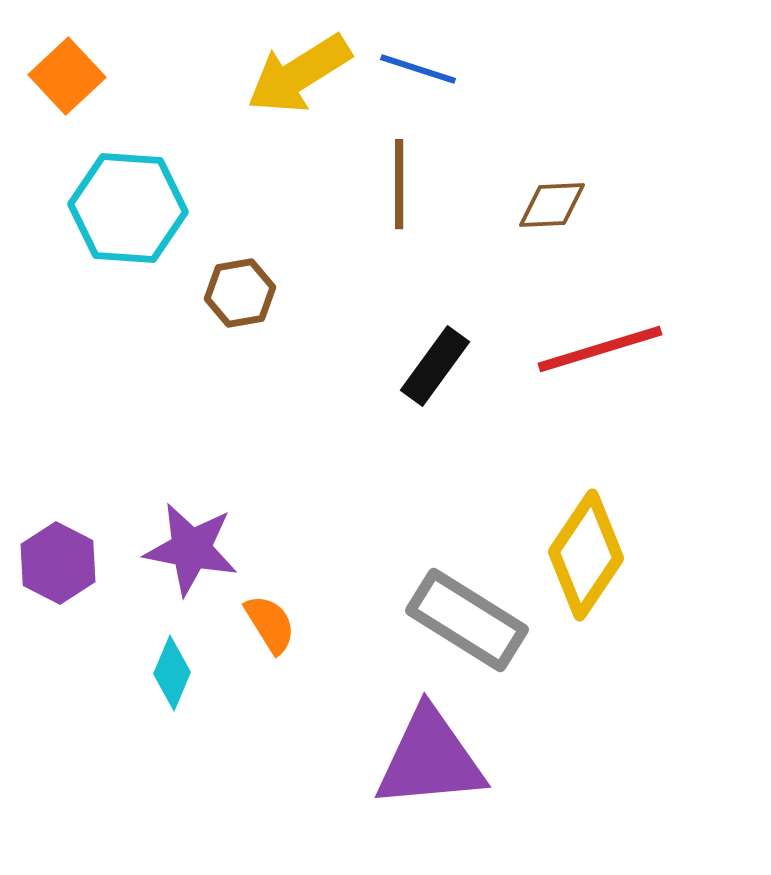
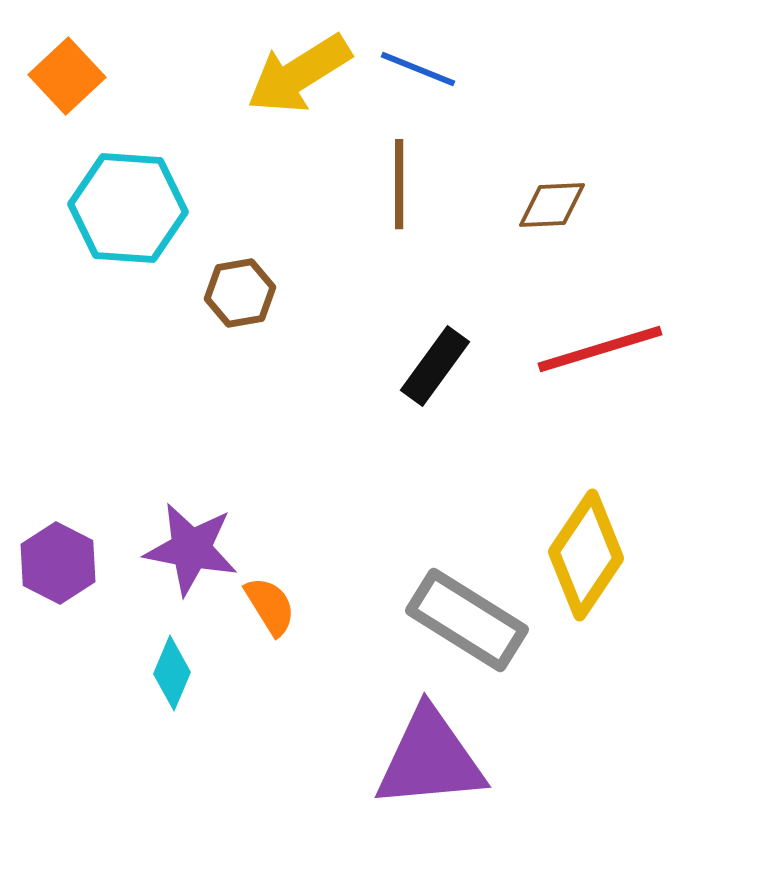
blue line: rotated 4 degrees clockwise
orange semicircle: moved 18 px up
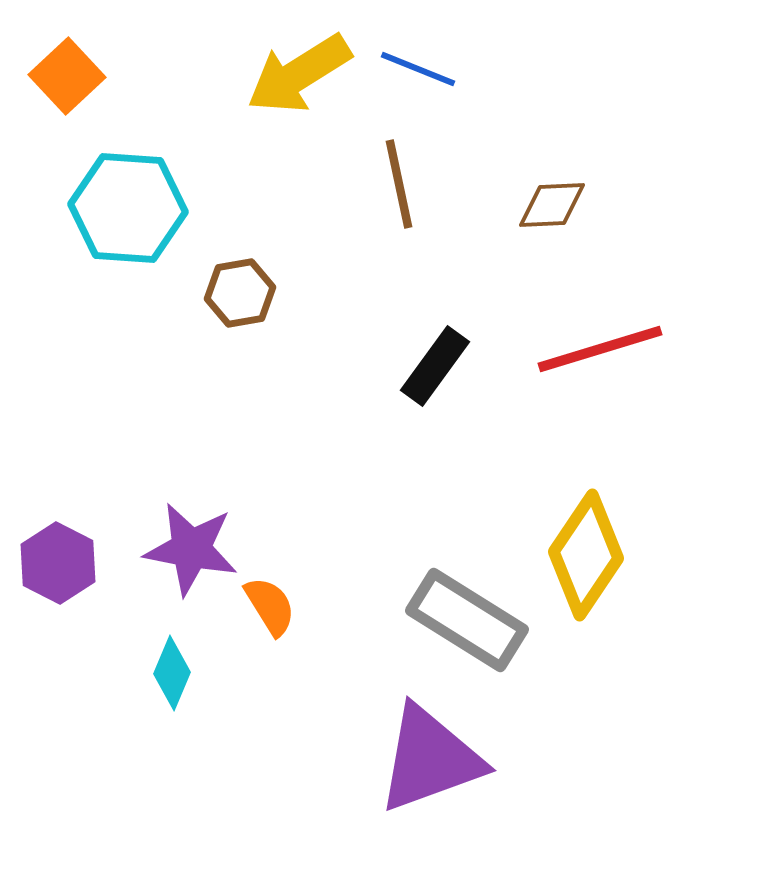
brown line: rotated 12 degrees counterclockwise
purple triangle: rotated 15 degrees counterclockwise
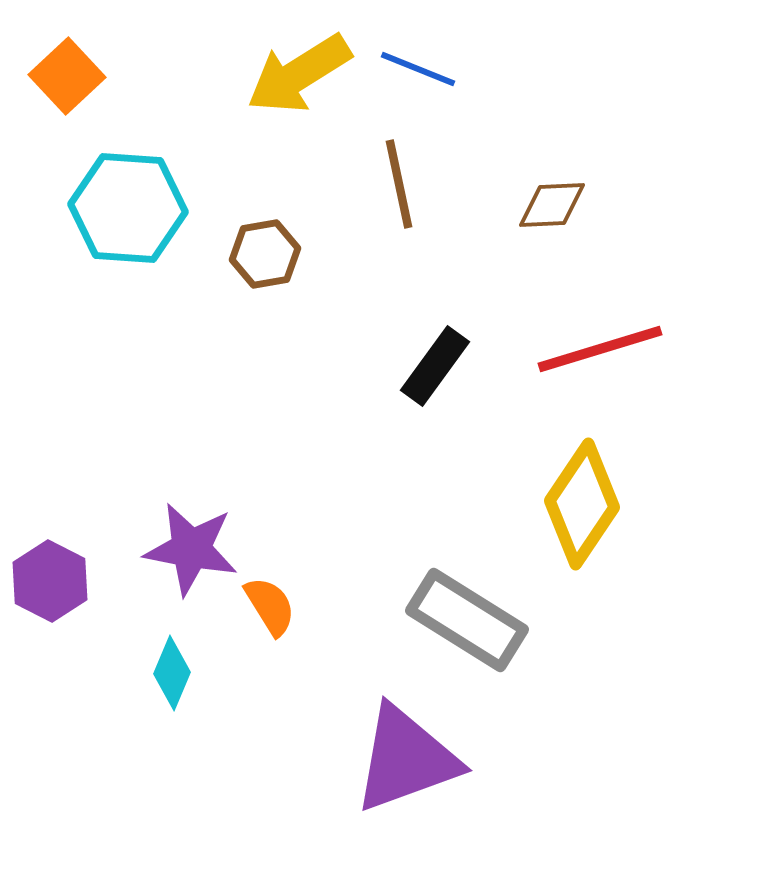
brown hexagon: moved 25 px right, 39 px up
yellow diamond: moved 4 px left, 51 px up
purple hexagon: moved 8 px left, 18 px down
purple triangle: moved 24 px left
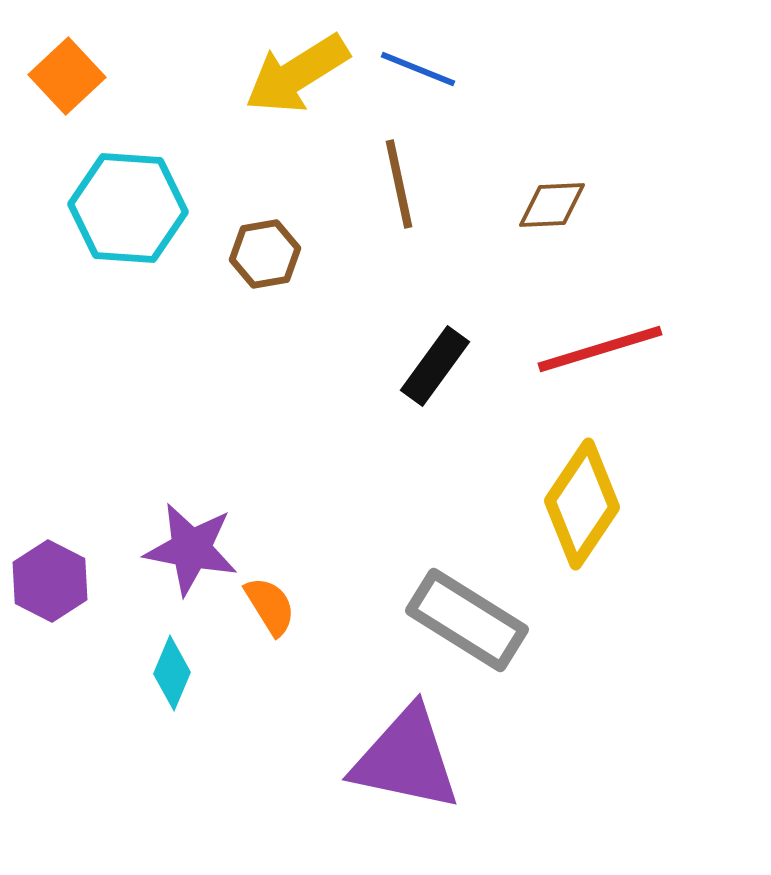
yellow arrow: moved 2 px left
purple triangle: rotated 32 degrees clockwise
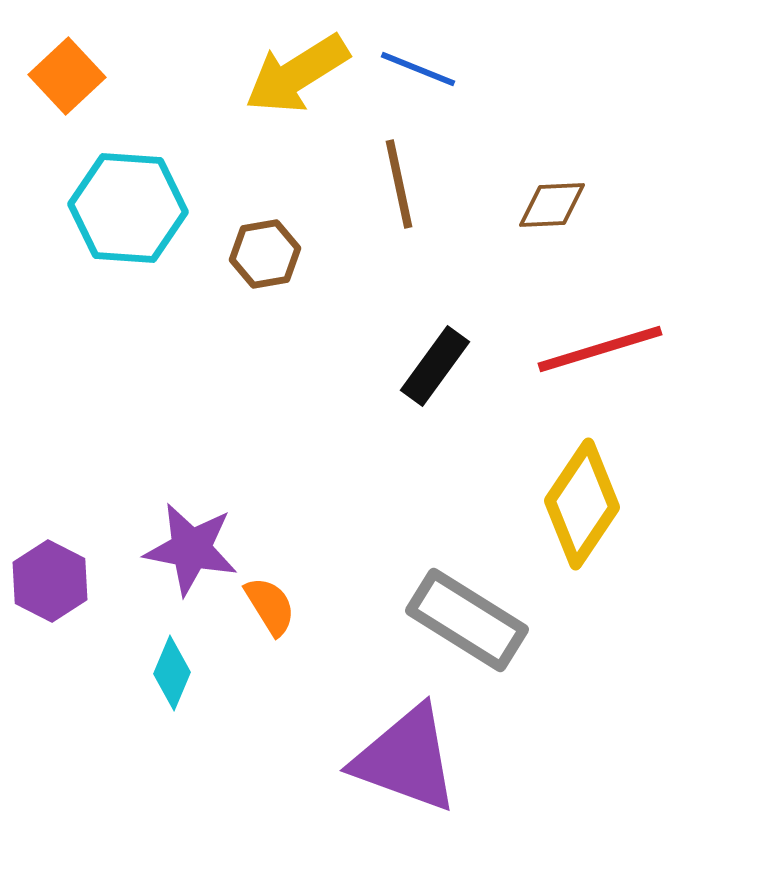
purple triangle: rotated 8 degrees clockwise
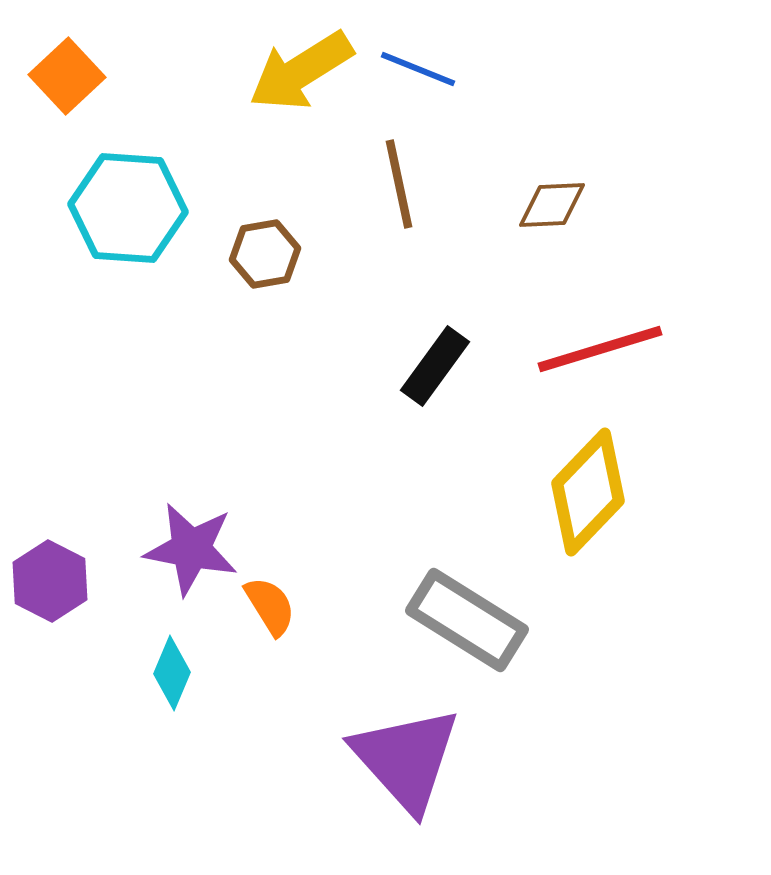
yellow arrow: moved 4 px right, 3 px up
yellow diamond: moved 6 px right, 12 px up; rotated 10 degrees clockwise
purple triangle: rotated 28 degrees clockwise
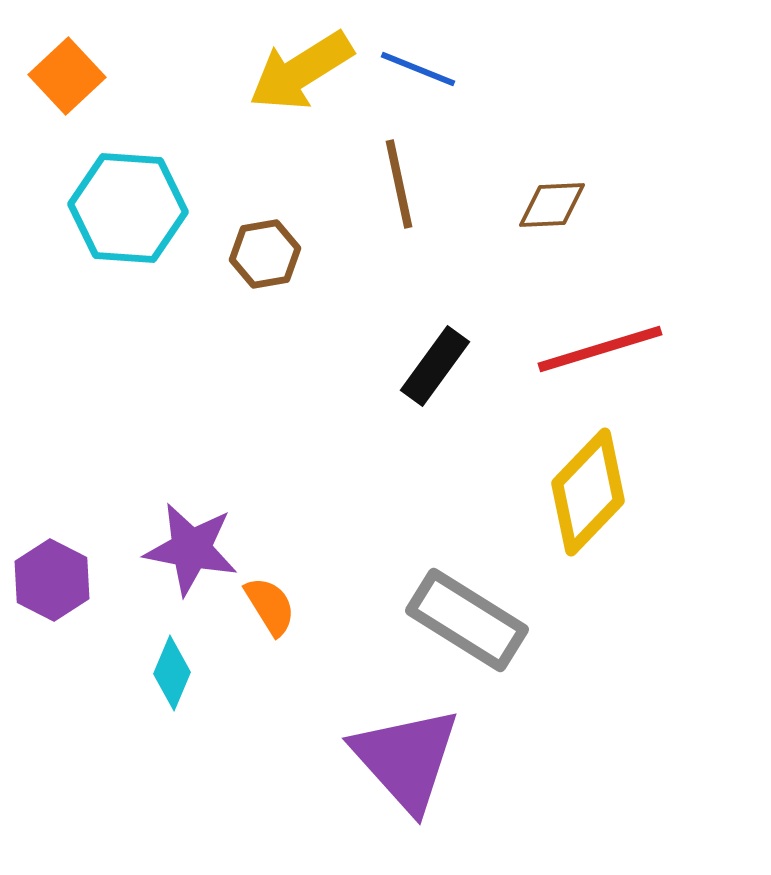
purple hexagon: moved 2 px right, 1 px up
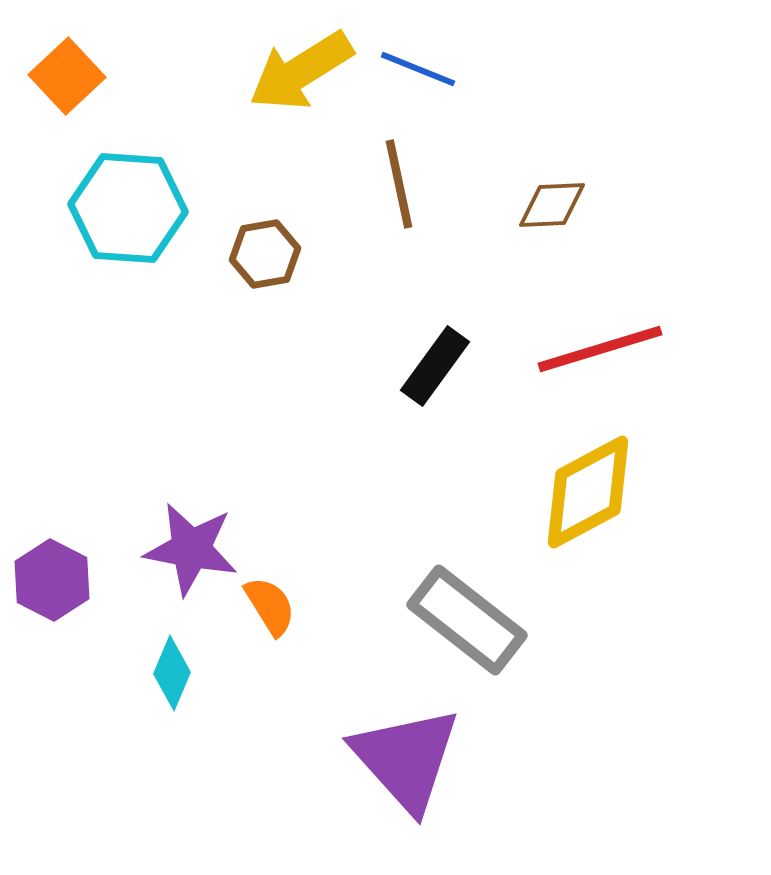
yellow diamond: rotated 18 degrees clockwise
gray rectangle: rotated 6 degrees clockwise
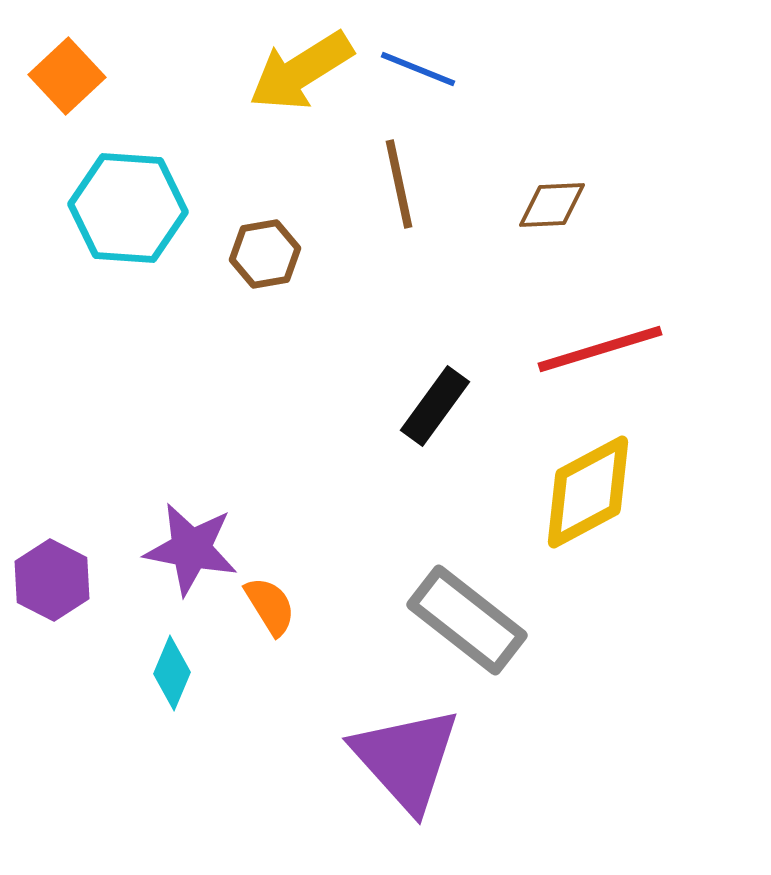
black rectangle: moved 40 px down
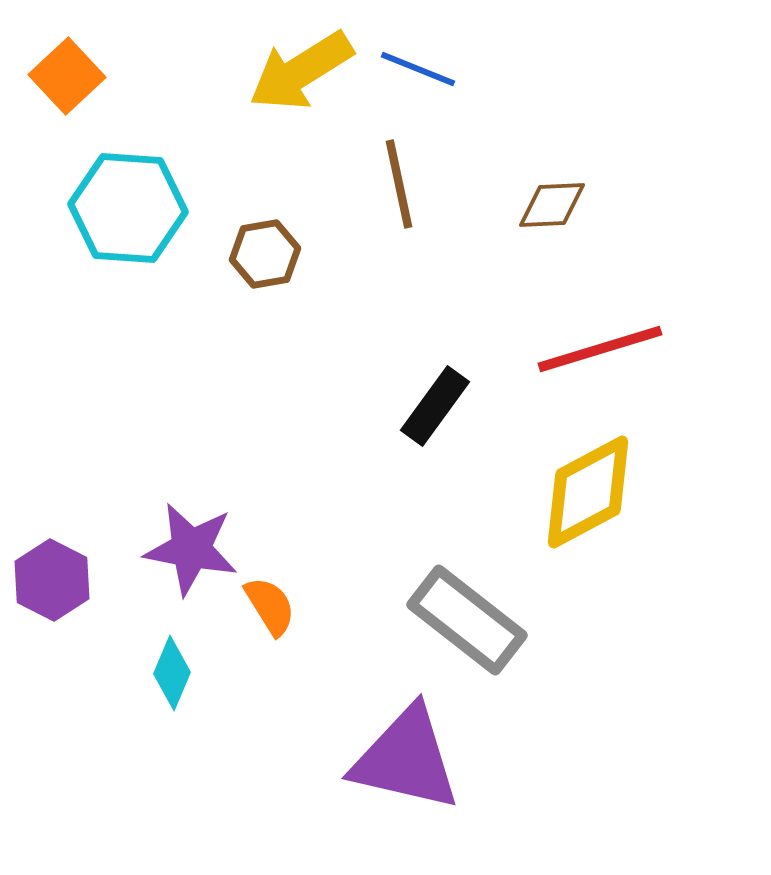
purple triangle: rotated 35 degrees counterclockwise
